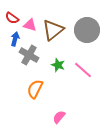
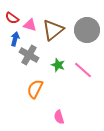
pink semicircle: rotated 56 degrees counterclockwise
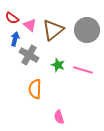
pink triangle: rotated 24 degrees clockwise
pink line: rotated 24 degrees counterclockwise
orange semicircle: rotated 24 degrees counterclockwise
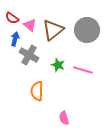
orange semicircle: moved 2 px right, 2 px down
pink semicircle: moved 5 px right, 1 px down
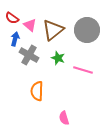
green star: moved 7 px up
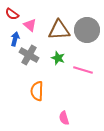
red semicircle: moved 4 px up
brown triangle: moved 6 px right; rotated 35 degrees clockwise
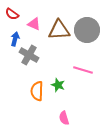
pink triangle: moved 4 px right, 1 px up; rotated 16 degrees counterclockwise
green star: moved 27 px down
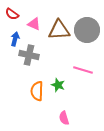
gray cross: rotated 18 degrees counterclockwise
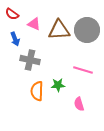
blue arrow: rotated 144 degrees clockwise
gray cross: moved 1 px right, 5 px down
green star: rotated 24 degrees counterclockwise
pink semicircle: moved 15 px right, 14 px up
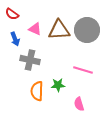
pink triangle: moved 1 px right, 5 px down
